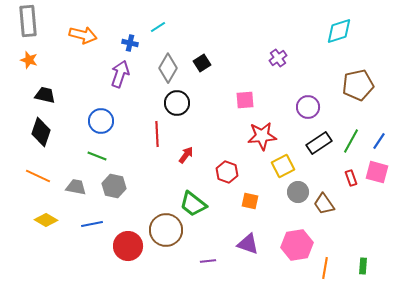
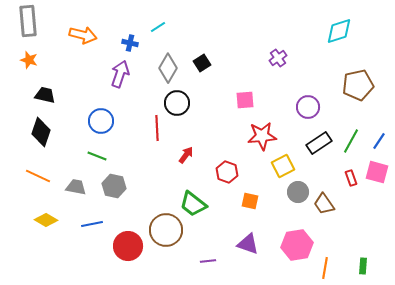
red line at (157, 134): moved 6 px up
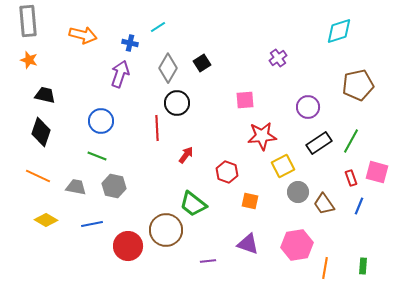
blue line at (379, 141): moved 20 px left, 65 px down; rotated 12 degrees counterclockwise
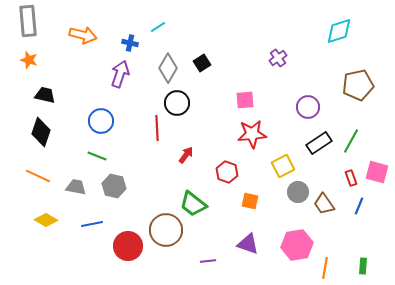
red star at (262, 136): moved 10 px left, 2 px up
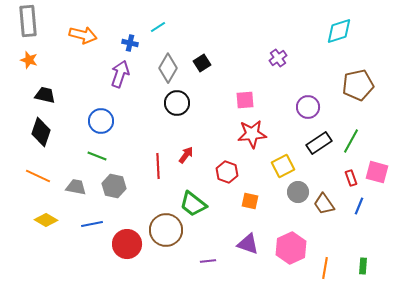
red line at (157, 128): moved 1 px right, 38 px down
pink hexagon at (297, 245): moved 6 px left, 3 px down; rotated 16 degrees counterclockwise
red circle at (128, 246): moved 1 px left, 2 px up
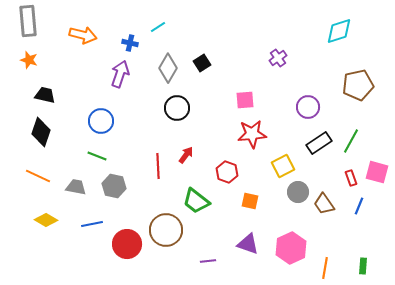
black circle at (177, 103): moved 5 px down
green trapezoid at (193, 204): moved 3 px right, 3 px up
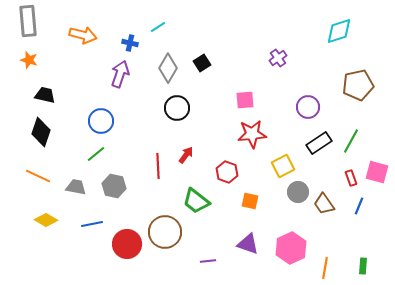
green line at (97, 156): moved 1 px left, 2 px up; rotated 60 degrees counterclockwise
brown circle at (166, 230): moved 1 px left, 2 px down
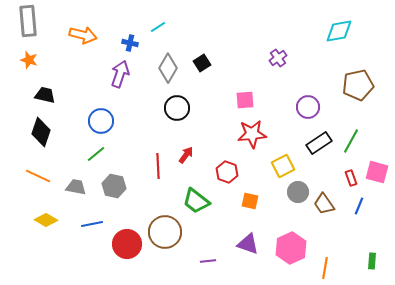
cyan diamond at (339, 31): rotated 8 degrees clockwise
green rectangle at (363, 266): moved 9 px right, 5 px up
